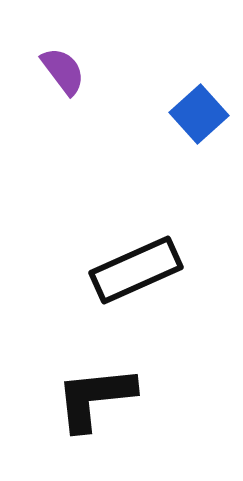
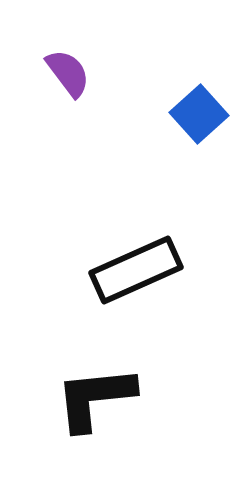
purple semicircle: moved 5 px right, 2 px down
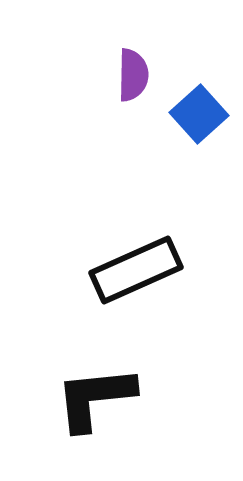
purple semicircle: moved 65 px right, 2 px down; rotated 38 degrees clockwise
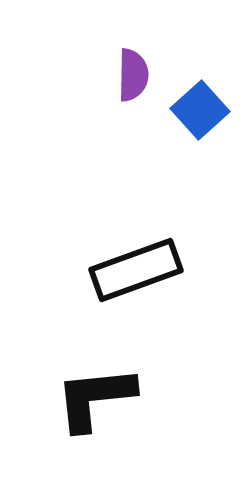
blue square: moved 1 px right, 4 px up
black rectangle: rotated 4 degrees clockwise
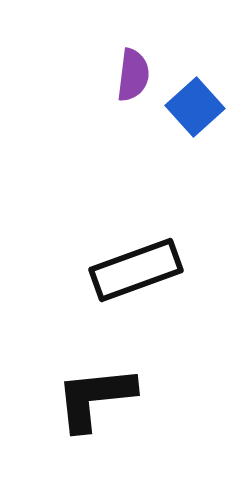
purple semicircle: rotated 6 degrees clockwise
blue square: moved 5 px left, 3 px up
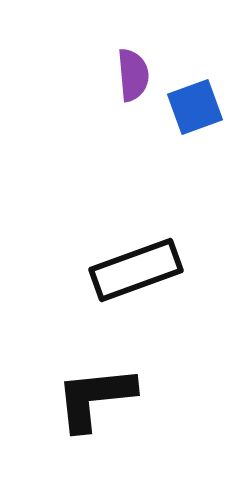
purple semicircle: rotated 12 degrees counterclockwise
blue square: rotated 22 degrees clockwise
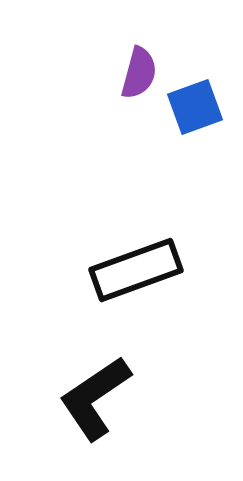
purple semicircle: moved 6 px right, 2 px up; rotated 20 degrees clockwise
black L-shape: rotated 28 degrees counterclockwise
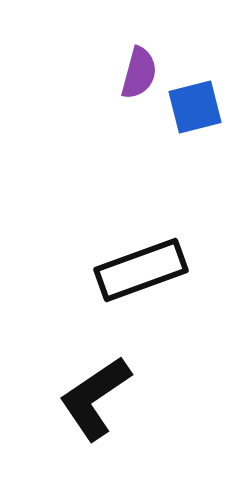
blue square: rotated 6 degrees clockwise
black rectangle: moved 5 px right
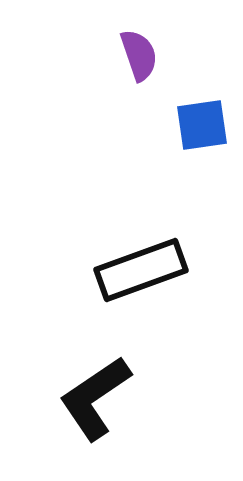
purple semicircle: moved 18 px up; rotated 34 degrees counterclockwise
blue square: moved 7 px right, 18 px down; rotated 6 degrees clockwise
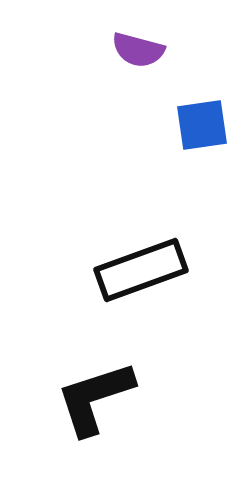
purple semicircle: moved 1 px left, 5 px up; rotated 124 degrees clockwise
black L-shape: rotated 16 degrees clockwise
